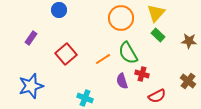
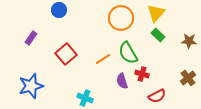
brown cross: moved 3 px up; rotated 14 degrees clockwise
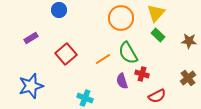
purple rectangle: rotated 24 degrees clockwise
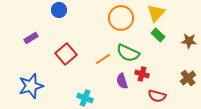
green semicircle: rotated 35 degrees counterclockwise
red semicircle: rotated 42 degrees clockwise
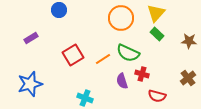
green rectangle: moved 1 px left, 1 px up
red square: moved 7 px right, 1 px down; rotated 10 degrees clockwise
blue star: moved 1 px left, 2 px up
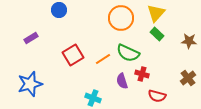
cyan cross: moved 8 px right
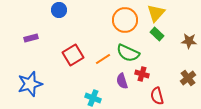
orange circle: moved 4 px right, 2 px down
purple rectangle: rotated 16 degrees clockwise
red semicircle: rotated 60 degrees clockwise
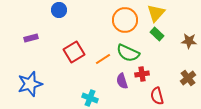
red square: moved 1 px right, 3 px up
red cross: rotated 24 degrees counterclockwise
cyan cross: moved 3 px left
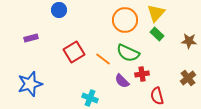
orange line: rotated 70 degrees clockwise
purple semicircle: rotated 28 degrees counterclockwise
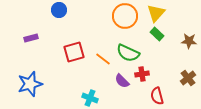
orange circle: moved 4 px up
red square: rotated 15 degrees clockwise
